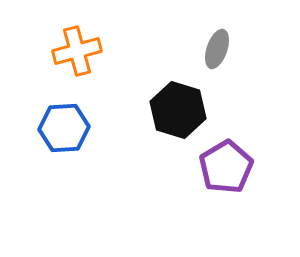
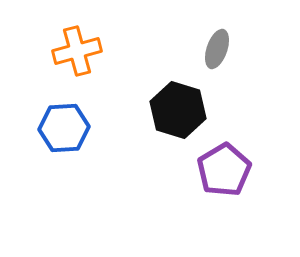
purple pentagon: moved 2 px left, 3 px down
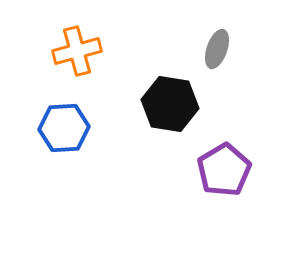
black hexagon: moved 8 px left, 6 px up; rotated 8 degrees counterclockwise
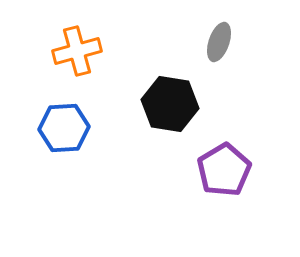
gray ellipse: moved 2 px right, 7 px up
